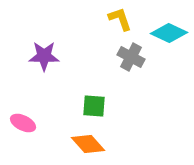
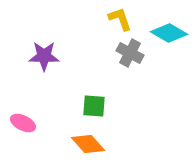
cyan diamond: rotated 6 degrees clockwise
gray cross: moved 1 px left, 4 px up
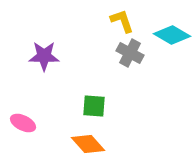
yellow L-shape: moved 2 px right, 2 px down
cyan diamond: moved 3 px right, 2 px down
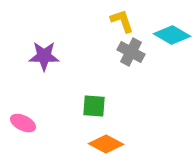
gray cross: moved 1 px right, 1 px up
orange diamond: moved 18 px right; rotated 20 degrees counterclockwise
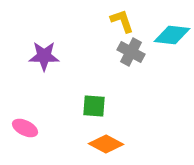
cyan diamond: rotated 24 degrees counterclockwise
pink ellipse: moved 2 px right, 5 px down
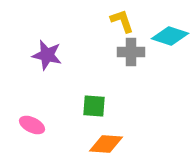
cyan diamond: moved 2 px left, 1 px down; rotated 12 degrees clockwise
gray cross: rotated 28 degrees counterclockwise
purple star: moved 3 px right, 1 px up; rotated 12 degrees clockwise
pink ellipse: moved 7 px right, 3 px up
orange diamond: rotated 24 degrees counterclockwise
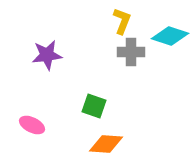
yellow L-shape: rotated 40 degrees clockwise
purple star: rotated 20 degrees counterclockwise
green square: rotated 15 degrees clockwise
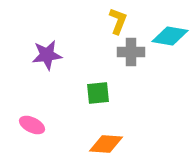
yellow L-shape: moved 4 px left
cyan diamond: rotated 9 degrees counterclockwise
green square: moved 4 px right, 13 px up; rotated 25 degrees counterclockwise
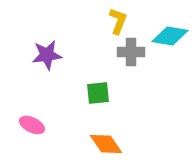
orange diamond: rotated 52 degrees clockwise
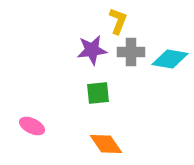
cyan diamond: moved 23 px down
purple star: moved 45 px right, 5 px up
pink ellipse: moved 1 px down
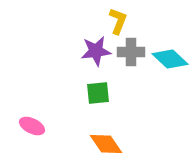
purple star: moved 4 px right, 1 px down
cyan diamond: rotated 33 degrees clockwise
